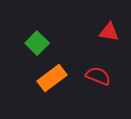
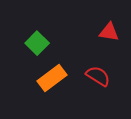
red semicircle: rotated 10 degrees clockwise
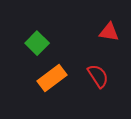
red semicircle: rotated 25 degrees clockwise
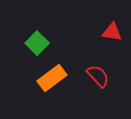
red triangle: moved 3 px right
red semicircle: rotated 10 degrees counterclockwise
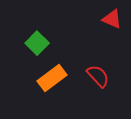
red triangle: moved 13 px up; rotated 15 degrees clockwise
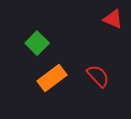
red triangle: moved 1 px right
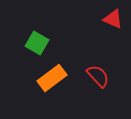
green square: rotated 15 degrees counterclockwise
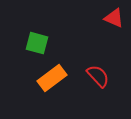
red triangle: moved 1 px right, 1 px up
green square: rotated 15 degrees counterclockwise
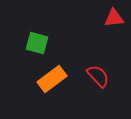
red triangle: rotated 30 degrees counterclockwise
orange rectangle: moved 1 px down
